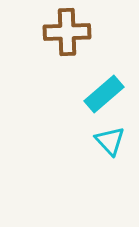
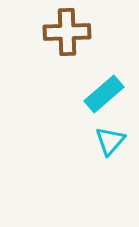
cyan triangle: rotated 24 degrees clockwise
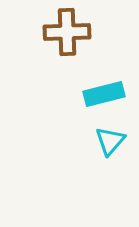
cyan rectangle: rotated 27 degrees clockwise
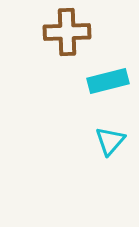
cyan rectangle: moved 4 px right, 13 px up
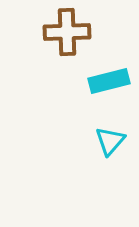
cyan rectangle: moved 1 px right
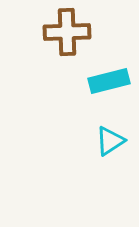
cyan triangle: rotated 16 degrees clockwise
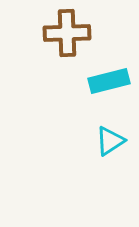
brown cross: moved 1 px down
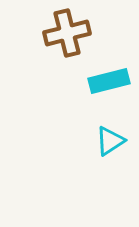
brown cross: rotated 12 degrees counterclockwise
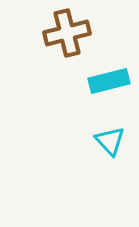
cyan triangle: rotated 40 degrees counterclockwise
